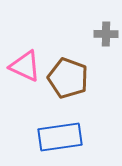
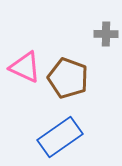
pink triangle: moved 1 px down
blue rectangle: rotated 27 degrees counterclockwise
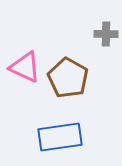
brown pentagon: rotated 9 degrees clockwise
blue rectangle: rotated 27 degrees clockwise
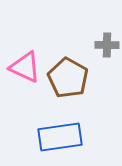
gray cross: moved 1 px right, 11 px down
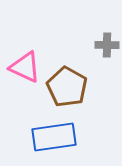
brown pentagon: moved 1 px left, 9 px down
blue rectangle: moved 6 px left
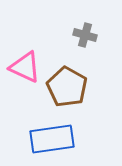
gray cross: moved 22 px left, 10 px up; rotated 15 degrees clockwise
blue rectangle: moved 2 px left, 2 px down
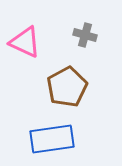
pink triangle: moved 25 px up
brown pentagon: rotated 15 degrees clockwise
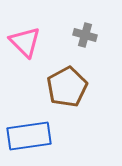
pink triangle: rotated 20 degrees clockwise
blue rectangle: moved 23 px left, 3 px up
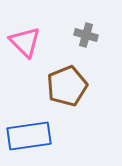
gray cross: moved 1 px right
brown pentagon: moved 1 px up; rotated 6 degrees clockwise
